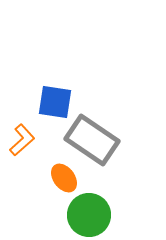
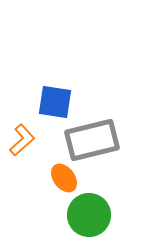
gray rectangle: rotated 48 degrees counterclockwise
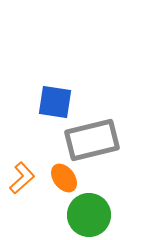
orange L-shape: moved 38 px down
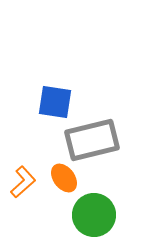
orange L-shape: moved 1 px right, 4 px down
green circle: moved 5 px right
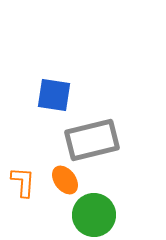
blue square: moved 1 px left, 7 px up
orange ellipse: moved 1 px right, 2 px down
orange L-shape: rotated 44 degrees counterclockwise
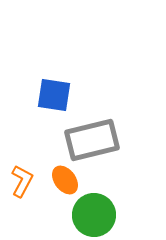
orange L-shape: moved 1 px left, 1 px up; rotated 24 degrees clockwise
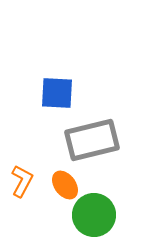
blue square: moved 3 px right, 2 px up; rotated 6 degrees counterclockwise
orange ellipse: moved 5 px down
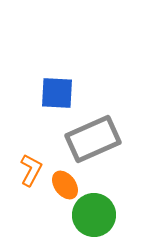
gray rectangle: moved 1 px right, 1 px up; rotated 10 degrees counterclockwise
orange L-shape: moved 9 px right, 11 px up
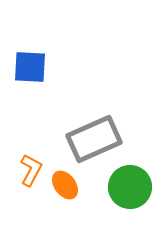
blue square: moved 27 px left, 26 px up
gray rectangle: moved 1 px right
green circle: moved 36 px right, 28 px up
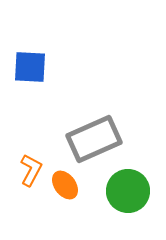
green circle: moved 2 px left, 4 px down
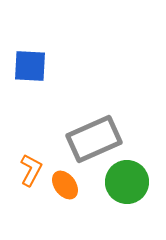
blue square: moved 1 px up
green circle: moved 1 px left, 9 px up
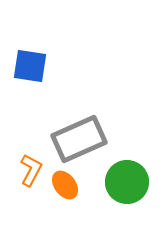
blue square: rotated 6 degrees clockwise
gray rectangle: moved 15 px left
